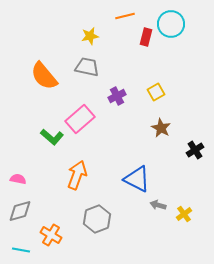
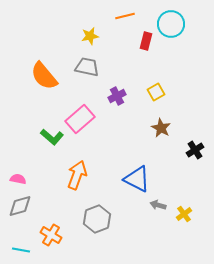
red rectangle: moved 4 px down
gray diamond: moved 5 px up
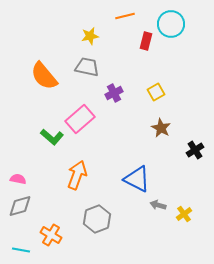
purple cross: moved 3 px left, 3 px up
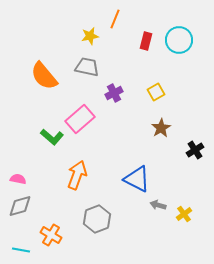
orange line: moved 10 px left, 3 px down; rotated 54 degrees counterclockwise
cyan circle: moved 8 px right, 16 px down
brown star: rotated 12 degrees clockwise
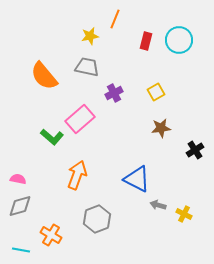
brown star: rotated 24 degrees clockwise
yellow cross: rotated 28 degrees counterclockwise
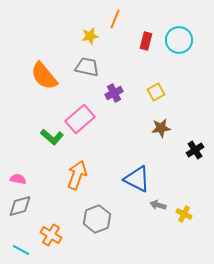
cyan line: rotated 18 degrees clockwise
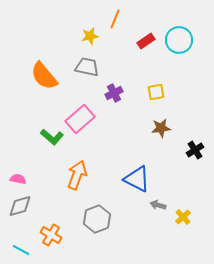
red rectangle: rotated 42 degrees clockwise
yellow square: rotated 18 degrees clockwise
yellow cross: moved 1 px left, 3 px down; rotated 21 degrees clockwise
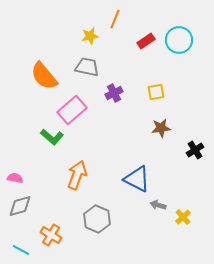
pink rectangle: moved 8 px left, 9 px up
pink semicircle: moved 3 px left, 1 px up
gray hexagon: rotated 16 degrees counterclockwise
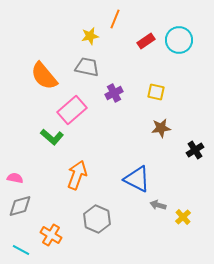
yellow square: rotated 24 degrees clockwise
